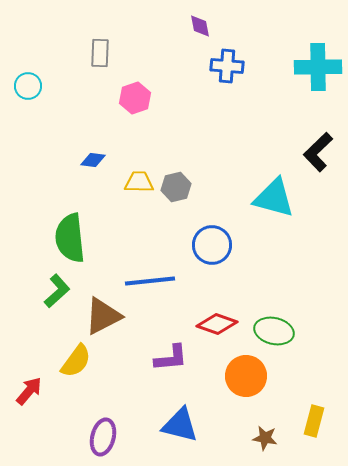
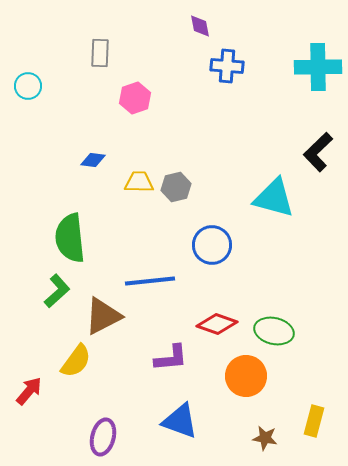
blue triangle: moved 4 px up; rotated 6 degrees clockwise
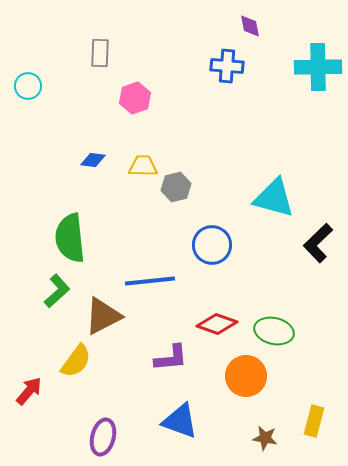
purple diamond: moved 50 px right
black L-shape: moved 91 px down
yellow trapezoid: moved 4 px right, 16 px up
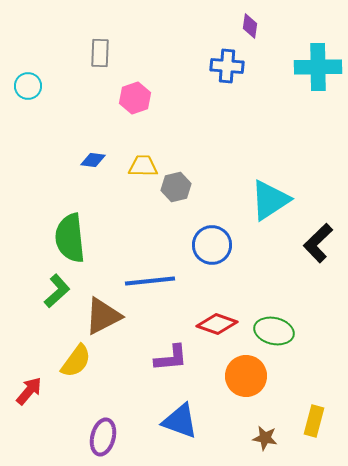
purple diamond: rotated 20 degrees clockwise
cyan triangle: moved 4 px left, 2 px down; rotated 48 degrees counterclockwise
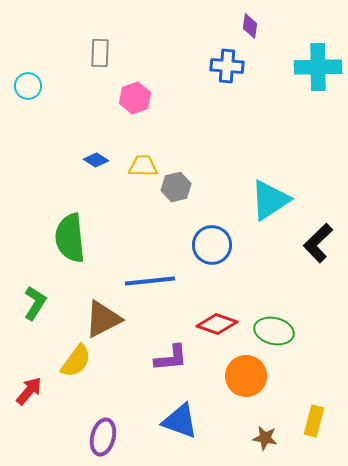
blue diamond: moved 3 px right; rotated 25 degrees clockwise
green L-shape: moved 22 px left, 12 px down; rotated 16 degrees counterclockwise
brown triangle: moved 3 px down
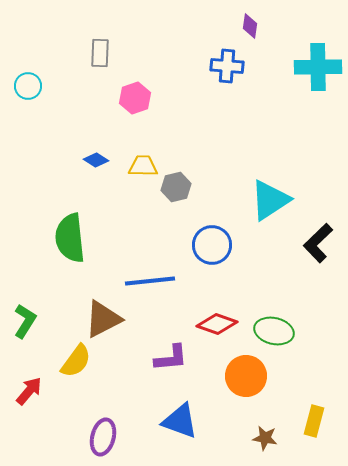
green L-shape: moved 10 px left, 18 px down
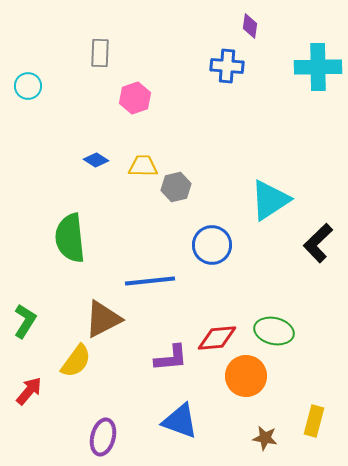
red diamond: moved 14 px down; rotated 24 degrees counterclockwise
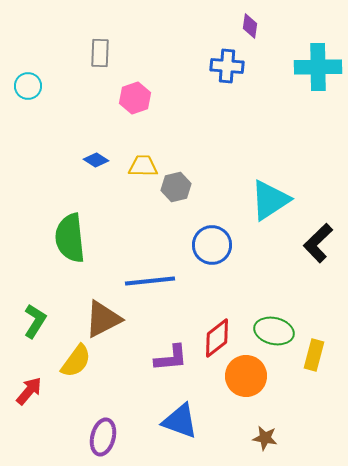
green L-shape: moved 10 px right
red diamond: rotated 33 degrees counterclockwise
yellow rectangle: moved 66 px up
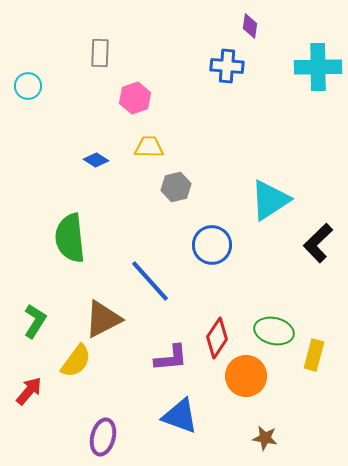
yellow trapezoid: moved 6 px right, 19 px up
blue line: rotated 54 degrees clockwise
red diamond: rotated 18 degrees counterclockwise
blue triangle: moved 5 px up
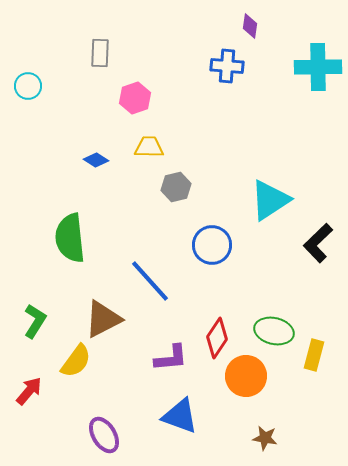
purple ellipse: moved 1 px right, 2 px up; rotated 45 degrees counterclockwise
